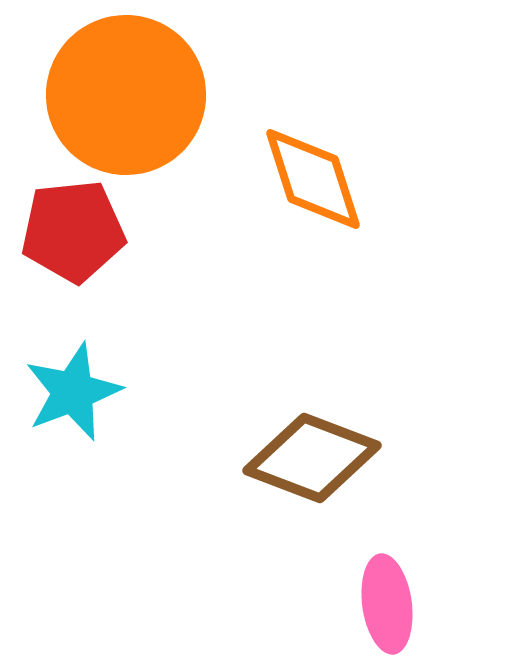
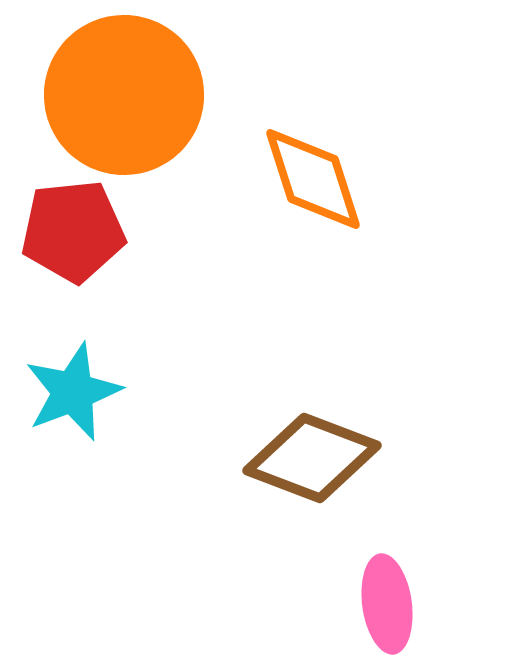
orange circle: moved 2 px left
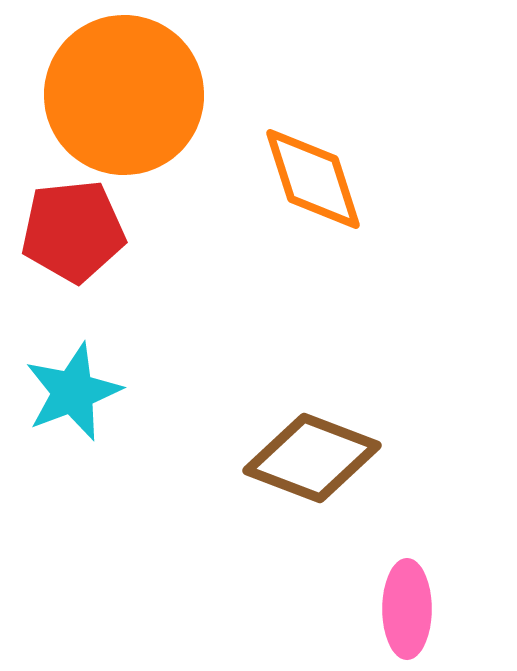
pink ellipse: moved 20 px right, 5 px down; rotated 8 degrees clockwise
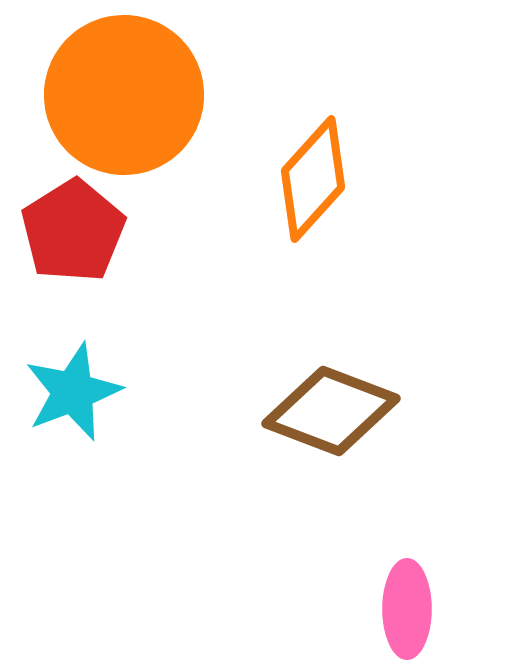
orange diamond: rotated 60 degrees clockwise
red pentagon: rotated 26 degrees counterclockwise
brown diamond: moved 19 px right, 47 px up
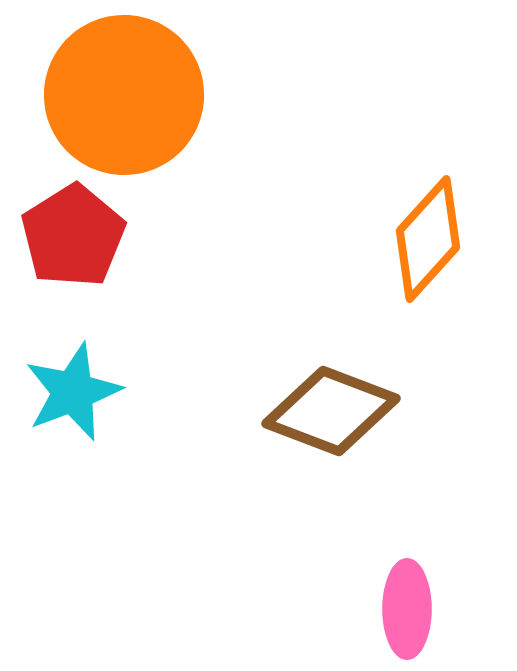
orange diamond: moved 115 px right, 60 px down
red pentagon: moved 5 px down
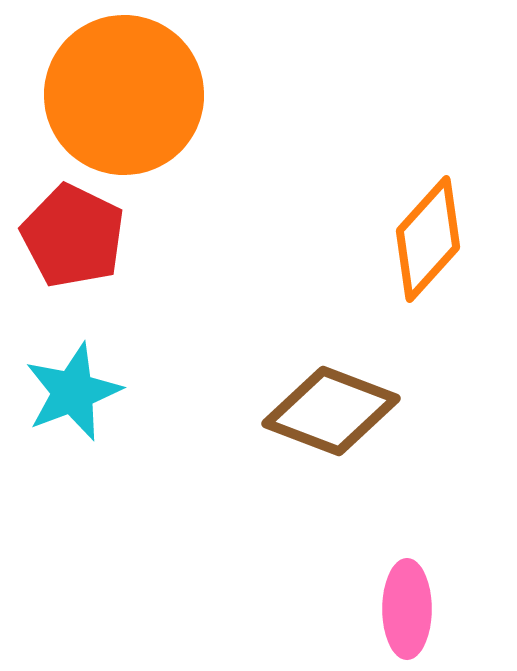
red pentagon: rotated 14 degrees counterclockwise
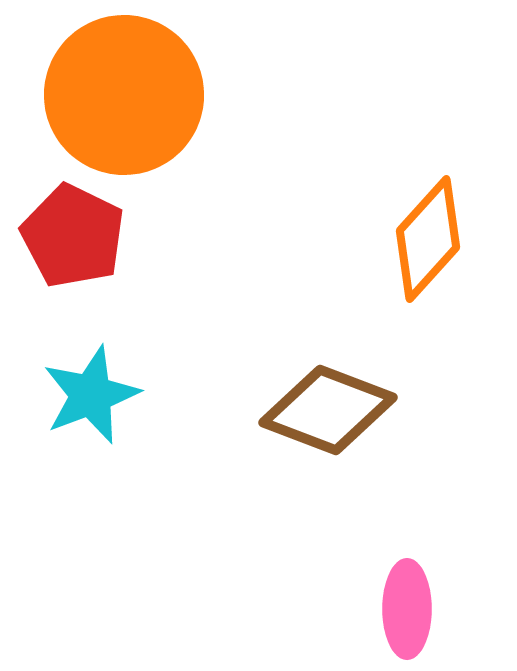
cyan star: moved 18 px right, 3 px down
brown diamond: moved 3 px left, 1 px up
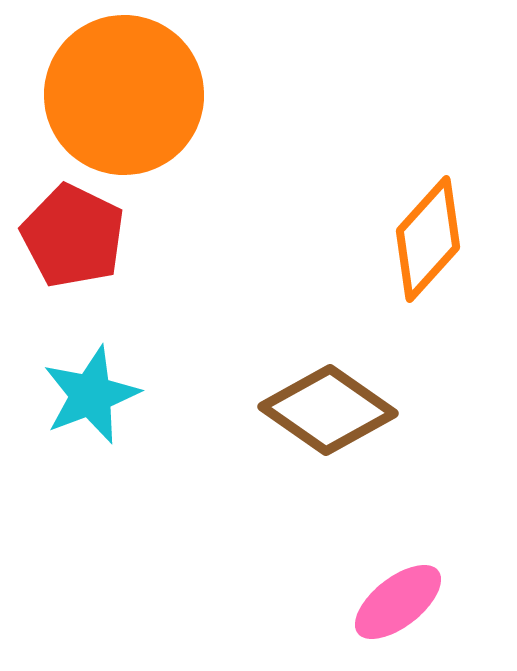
brown diamond: rotated 14 degrees clockwise
pink ellipse: moved 9 px left, 7 px up; rotated 52 degrees clockwise
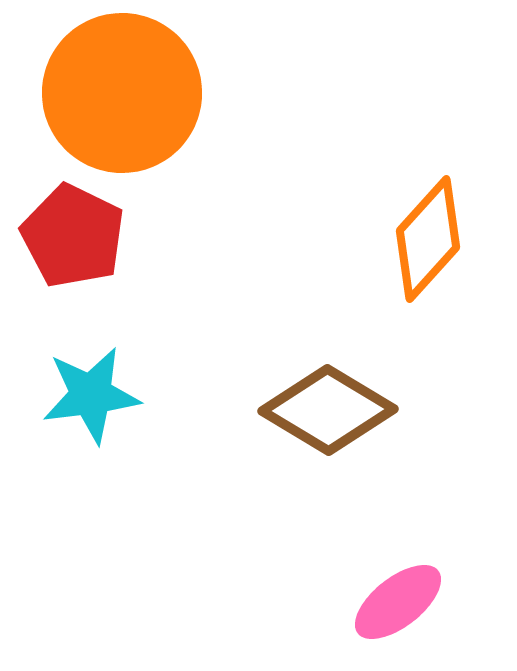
orange circle: moved 2 px left, 2 px up
cyan star: rotated 14 degrees clockwise
brown diamond: rotated 4 degrees counterclockwise
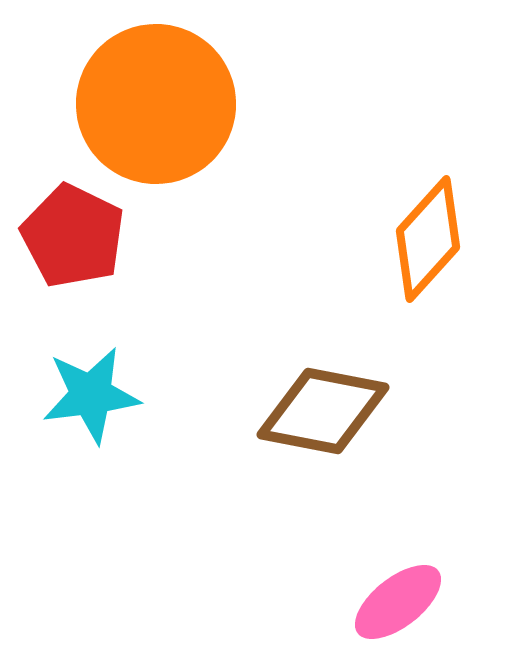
orange circle: moved 34 px right, 11 px down
brown diamond: moved 5 px left, 1 px down; rotated 20 degrees counterclockwise
